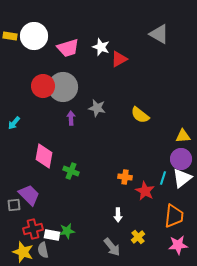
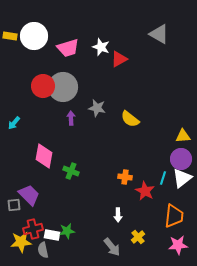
yellow semicircle: moved 10 px left, 4 px down
yellow star: moved 2 px left, 10 px up; rotated 25 degrees counterclockwise
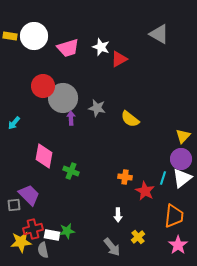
gray circle: moved 11 px down
yellow triangle: rotated 42 degrees counterclockwise
pink star: rotated 30 degrees counterclockwise
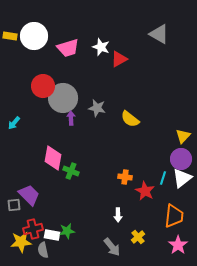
pink diamond: moved 9 px right, 2 px down
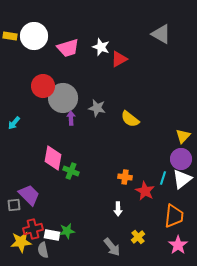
gray triangle: moved 2 px right
white triangle: moved 1 px down
white arrow: moved 6 px up
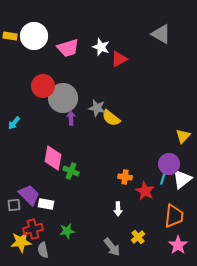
yellow semicircle: moved 19 px left, 1 px up
purple circle: moved 12 px left, 5 px down
white rectangle: moved 6 px left, 31 px up
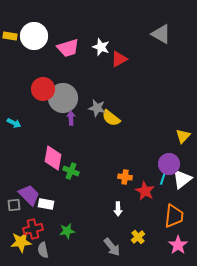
red circle: moved 3 px down
cyan arrow: rotated 104 degrees counterclockwise
